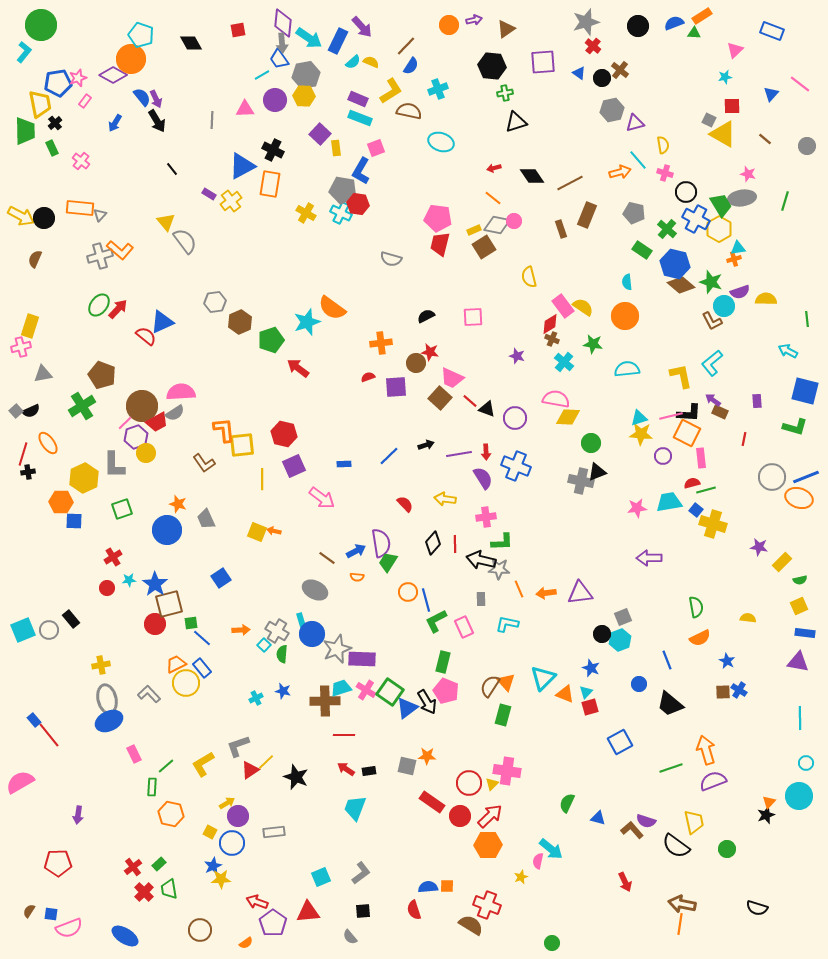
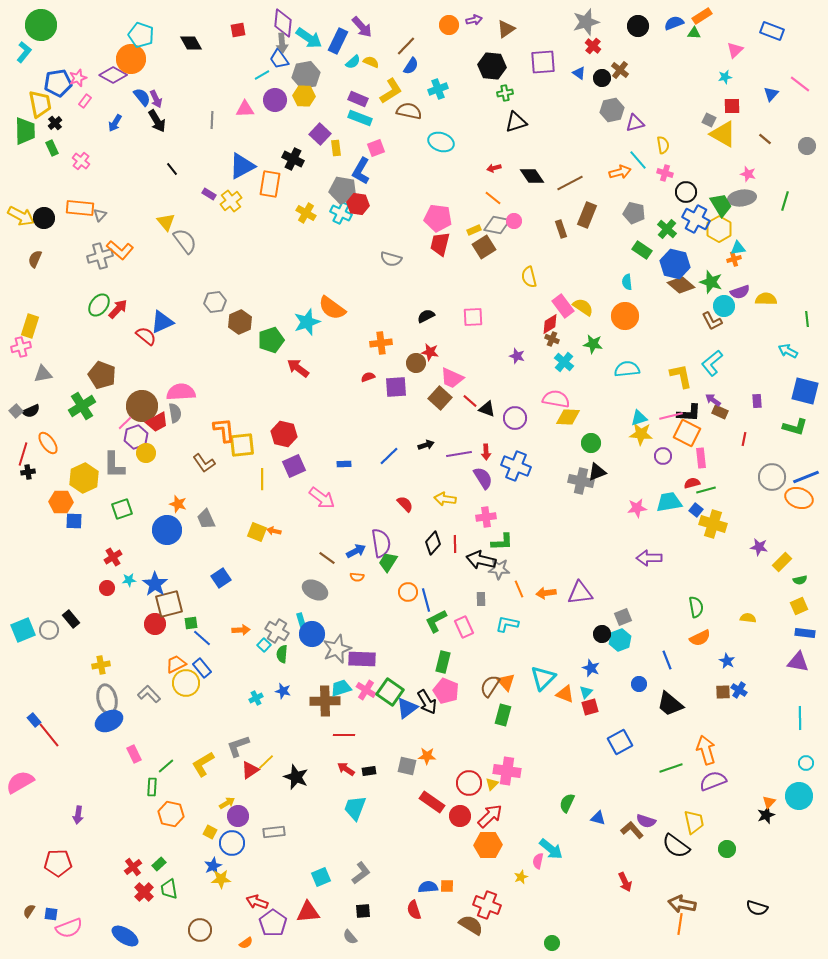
black cross at (273, 150): moved 20 px right, 9 px down
gray semicircle at (175, 413): rotated 66 degrees counterclockwise
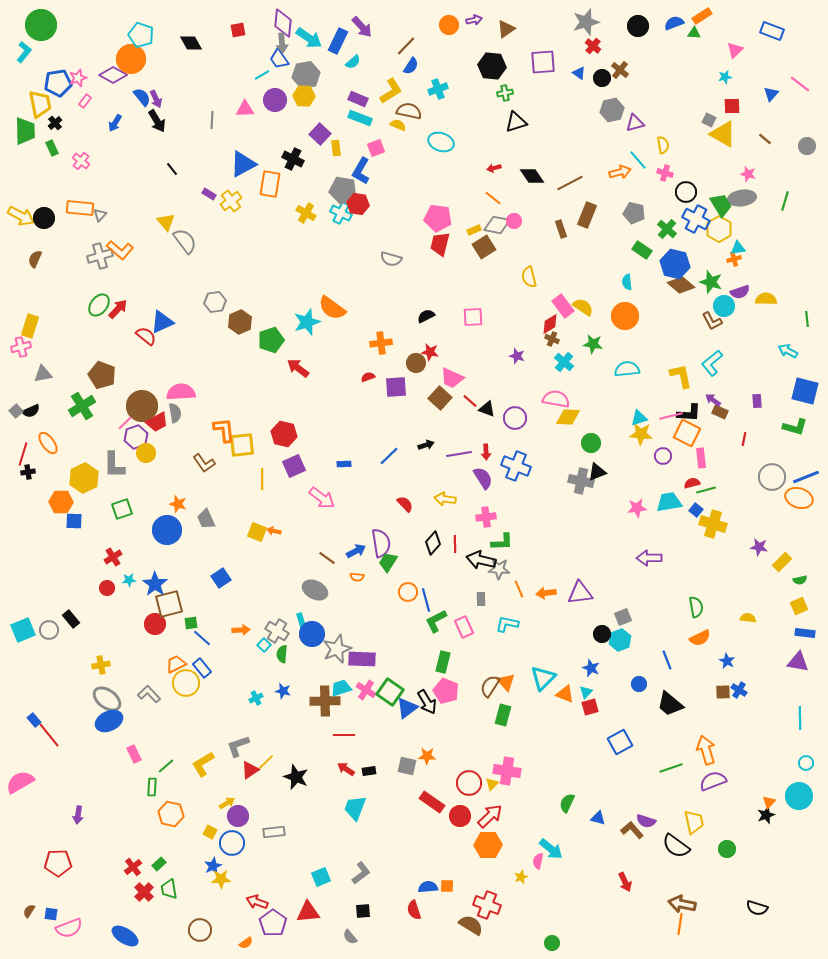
yellow semicircle at (371, 62): moved 27 px right, 63 px down
blue triangle at (242, 166): moved 1 px right, 2 px up
gray ellipse at (107, 699): rotated 40 degrees counterclockwise
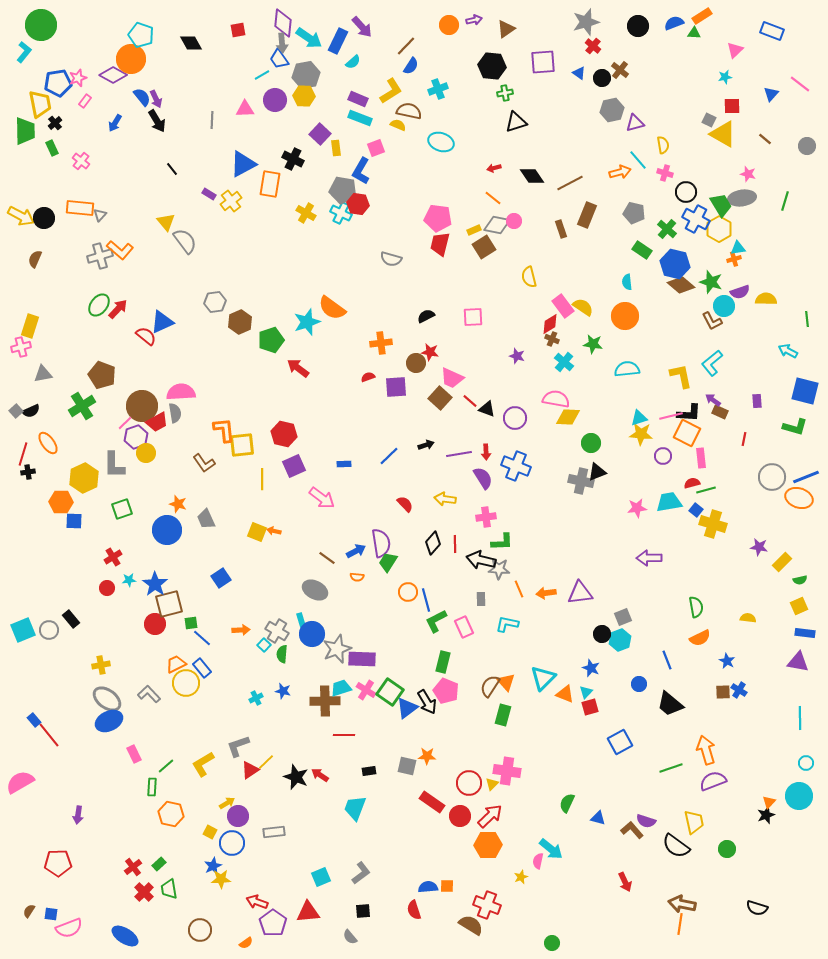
red arrow at (346, 769): moved 26 px left, 6 px down
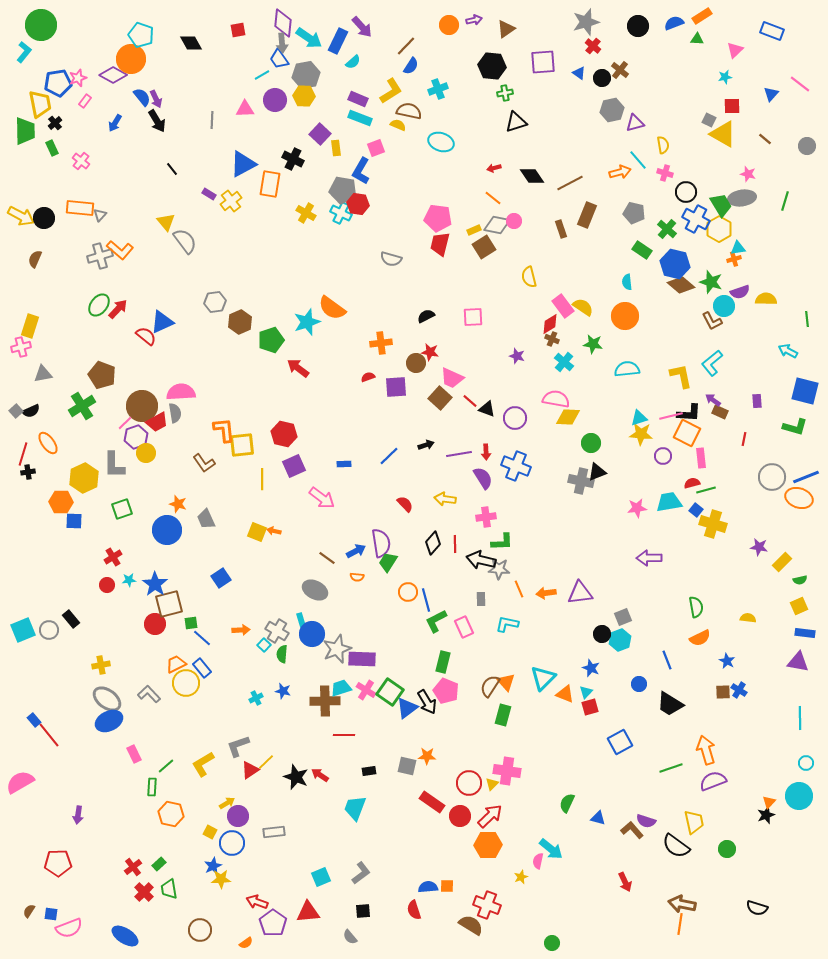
green triangle at (694, 33): moved 3 px right, 6 px down
red circle at (107, 588): moved 3 px up
black trapezoid at (670, 704): rotated 8 degrees counterclockwise
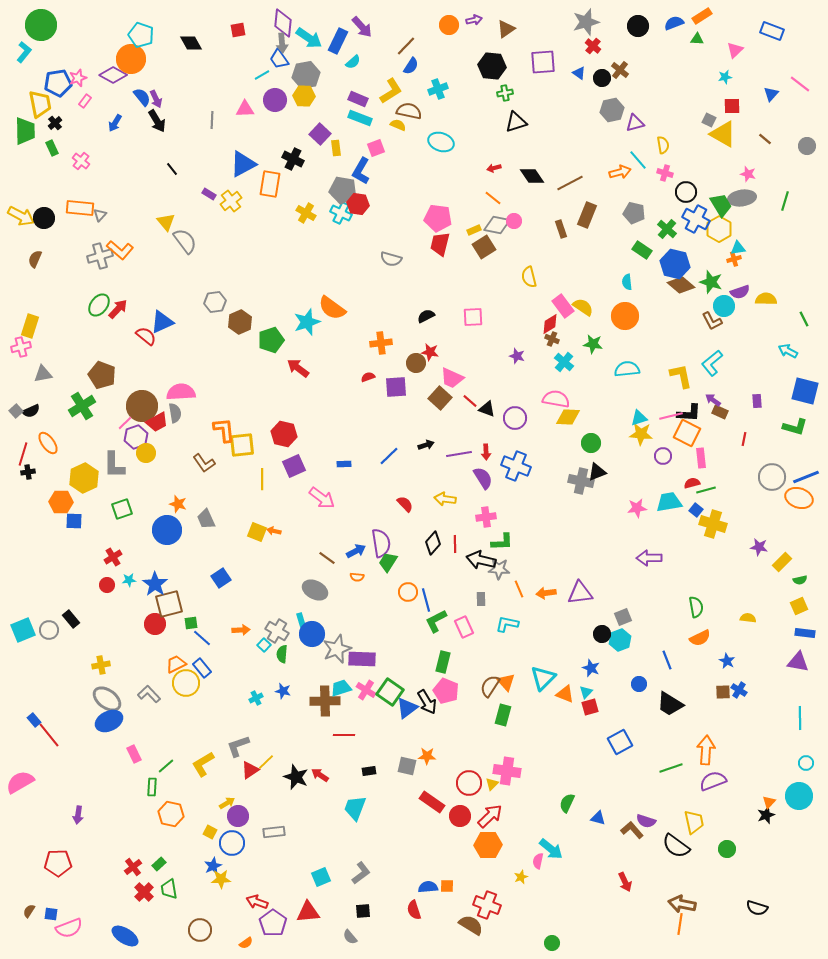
green line at (807, 319): moved 3 px left; rotated 21 degrees counterclockwise
orange arrow at (706, 750): rotated 20 degrees clockwise
